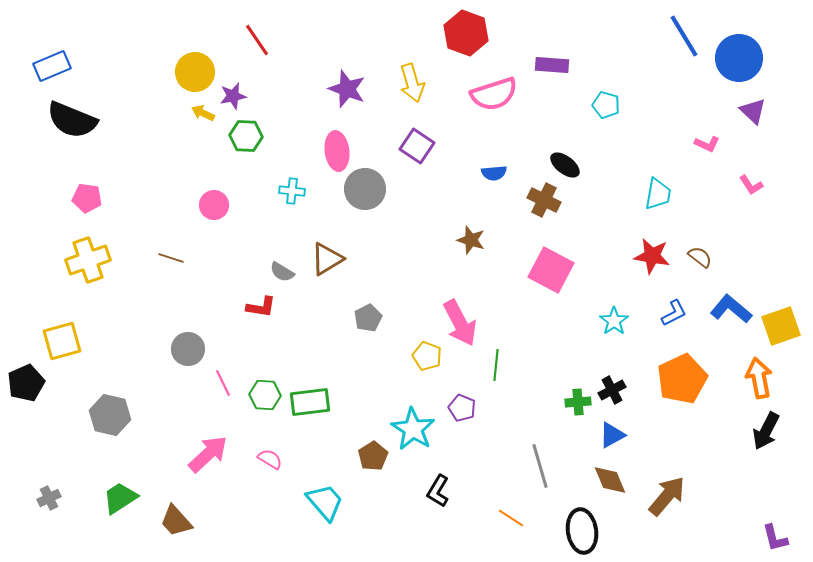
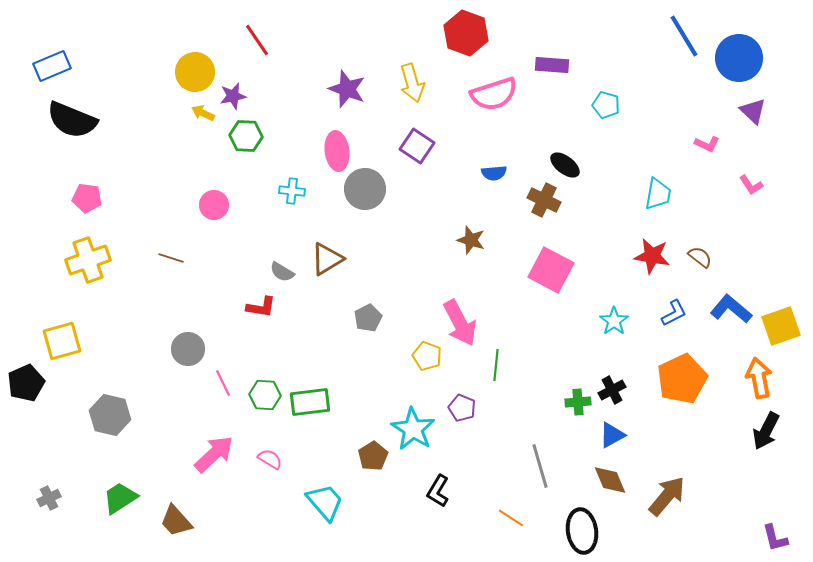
pink arrow at (208, 454): moved 6 px right
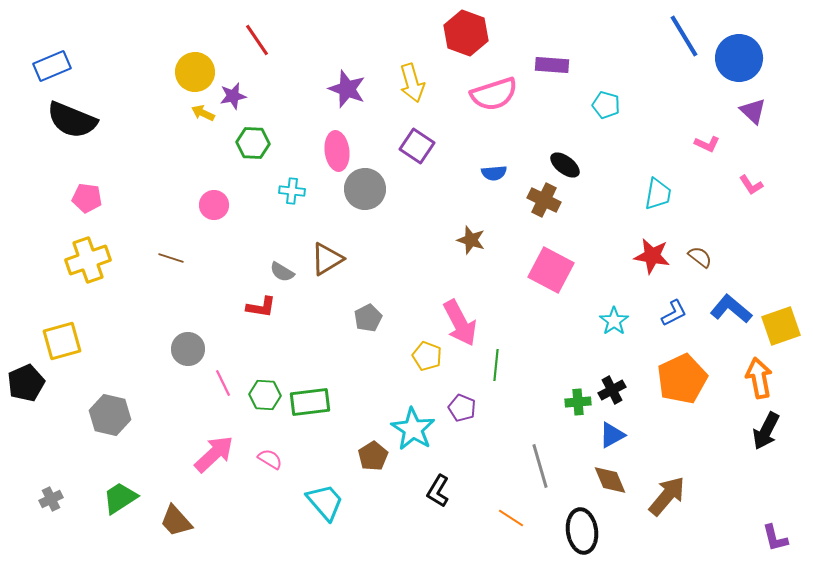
green hexagon at (246, 136): moved 7 px right, 7 px down
gray cross at (49, 498): moved 2 px right, 1 px down
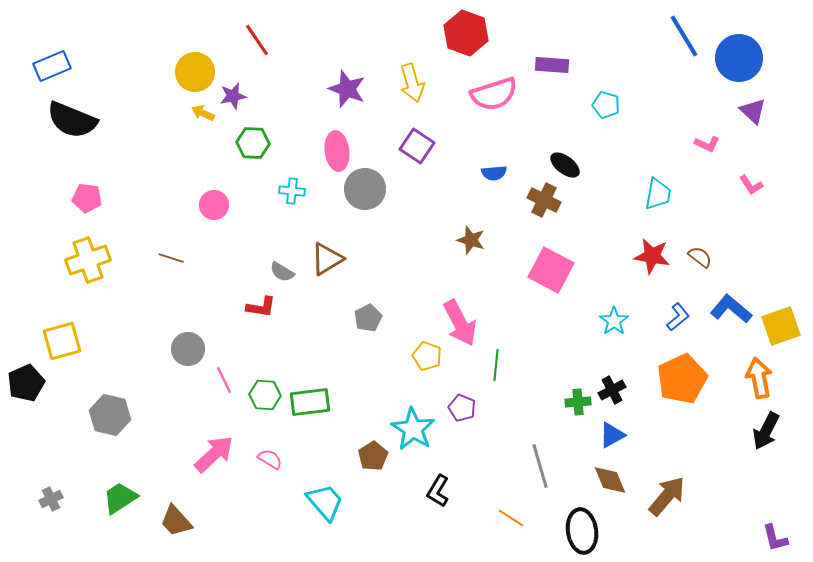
blue L-shape at (674, 313): moved 4 px right, 4 px down; rotated 12 degrees counterclockwise
pink line at (223, 383): moved 1 px right, 3 px up
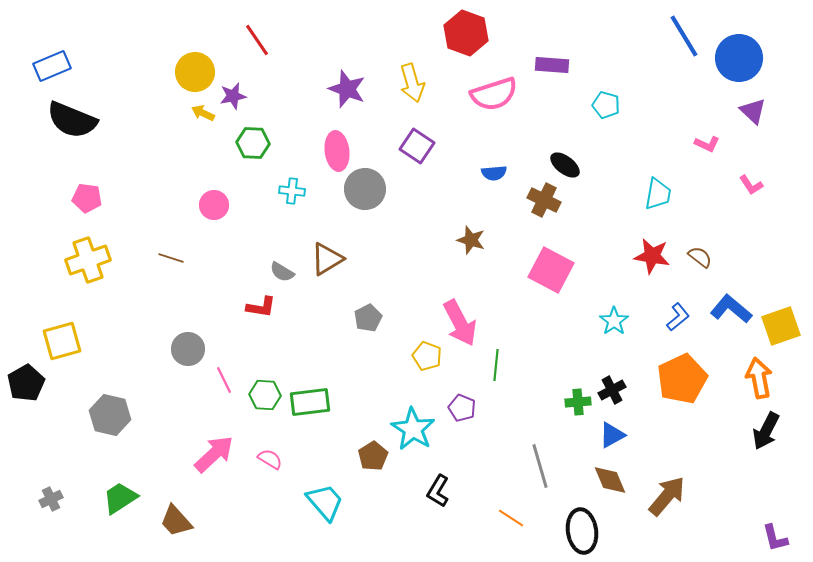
black pentagon at (26, 383): rotated 6 degrees counterclockwise
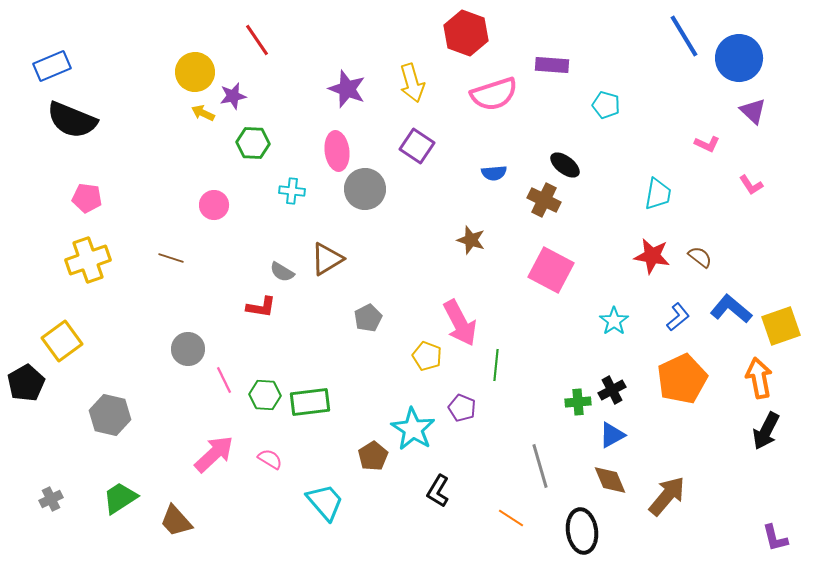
yellow square at (62, 341): rotated 21 degrees counterclockwise
